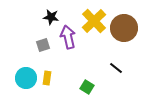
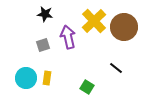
black star: moved 6 px left, 3 px up
brown circle: moved 1 px up
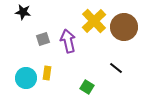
black star: moved 22 px left, 2 px up
purple arrow: moved 4 px down
gray square: moved 6 px up
yellow rectangle: moved 5 px up
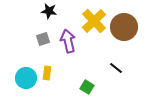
black star: moved 26 px right, 1 px up
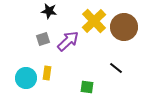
purple arrow: rotated 60 degrees clockwise
green square: rotated 24 degrees counterclockwise
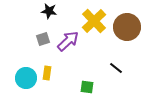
brown circle: moved 3 px right
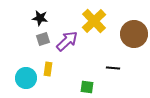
black star: moved 9 px left, 7 px down
brown circle: moved 7 px right, 7 px down
purple arrow: moved 1 px left
black line: moved 3 px left; rotated 32 degrees counterclockwise
yellow rectangle: moved 1 px right, 4 px up
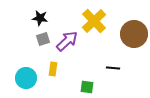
yellow rectangle: moved 5 px right
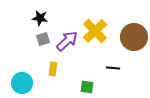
yellow cross: moved 1 px right, 10 px down
brown circle: moved 3 px down
cyan circle: moved 4 px left, 5 px down
